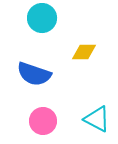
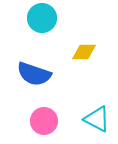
pink circle: moved 1 px right
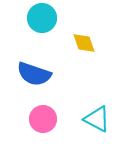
yellow diamond: moved 9 px up; rotated 70 degrees clockwise
pink circle: moved 1 px left, 2 px up
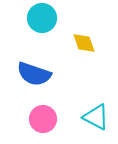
cyan triangle: moved 1 px left, 2 px up
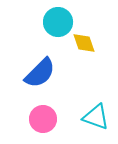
cyan circle: moved 16 px right, 4 px down
blue semicircle: moved 6 px right, 1 px up; rotated 64 degrees counterclockwise
cyan triangle: rotated 8 degrees counterclockwise
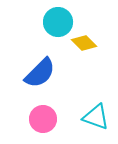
yellow diamond: rotated 25 degrees counterclockwise
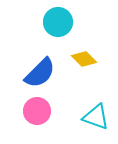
yellow diamond: moved 16 px down
pink circle: moved 6 px left, 8 px up
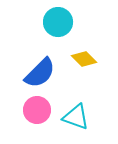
pink circle: moved 1 px up
cyan triangle: moved 20 px left
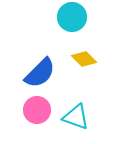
cyan circle: moved 14 px right, 5 px up
